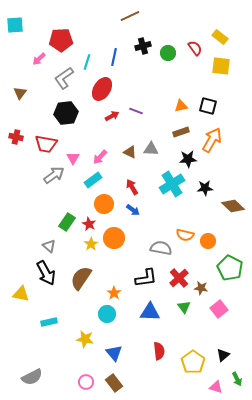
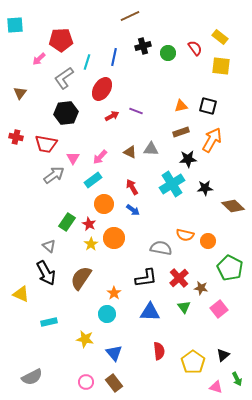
yellow triangle at (21, 294): rotated 12 degrees clockwise
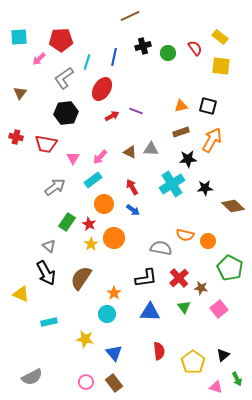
cyan square at (15, 25): moved 4 px right, 12 px down
gray arrow at (54, 175): moved 1 px right, 12 px down
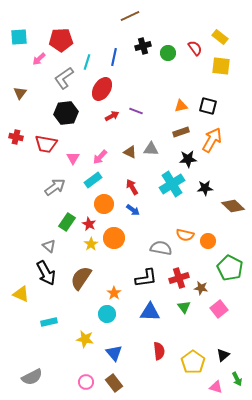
red cross at (179, 278): rotated 24 degrees clockwise
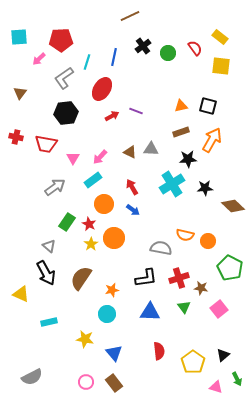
black cross at (143, 46): rotated 21 degrees counterclockwise
orange star at (114, 293): moved 2 px left, 3 px up; rotated 24 degrees clockwise
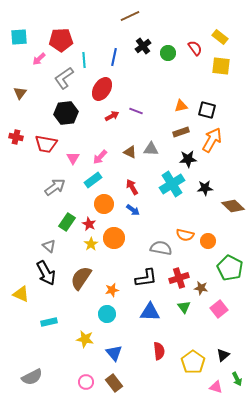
cyan line at (87, 62): moved 3 px left, 2 px up; rotated 21 degrees counterclockwise
black square at (208, 106): moved 1 px left, 4 px down
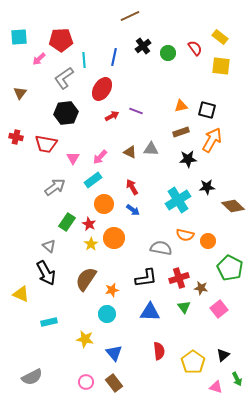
cyan cross at (172, 184): moved 6 px right, 16 px down
black star at (205, 188): moved 2 px right, 1 px up
brown semicircle at (81, 278): moved 5 px right, 1 px down
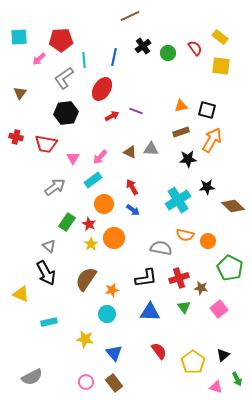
red semicircle at (159, 351): rotated 30 degrees counterclockwise
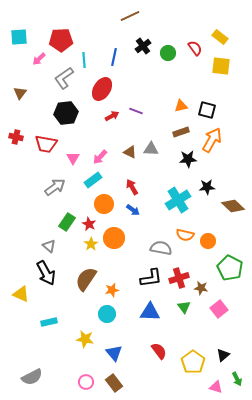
black L-shape at (146, 278): moved 5 px right
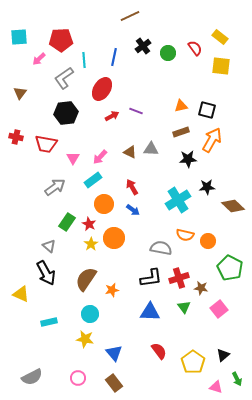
cyan circle at (107, 314): moved 17 px left
pink circle at (86, 382): moved 8 px left, 4 px up
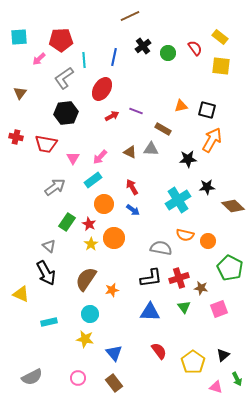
brown rectangle at (181, 132): moved 18 px left, 3 px up; rotated 49 degrees clockwise
pink square at (219, 309): rotated 18 degrees clockwise
